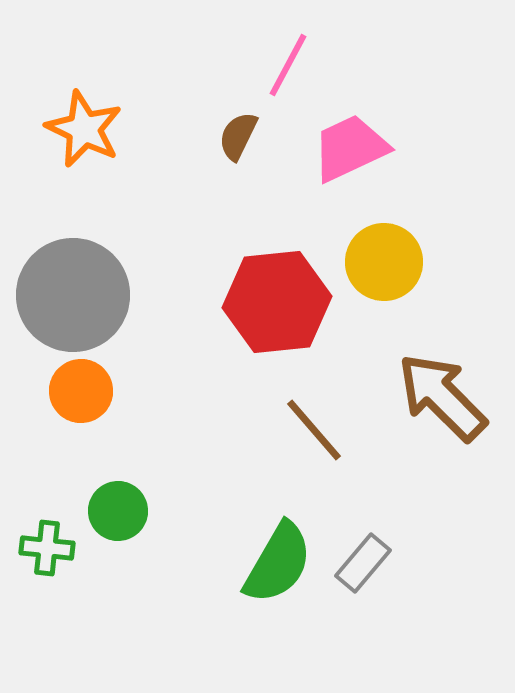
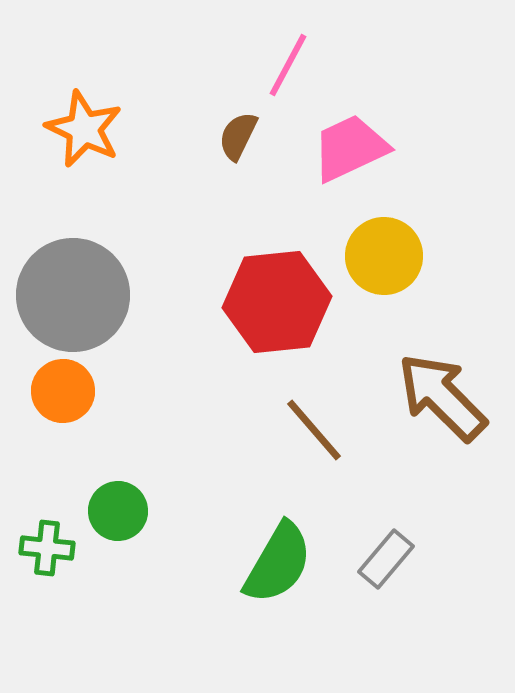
yellow circle: moved 6 px up
orange circle: moved 18 px left
gray rectangle: moved 23 px right, 4 px up
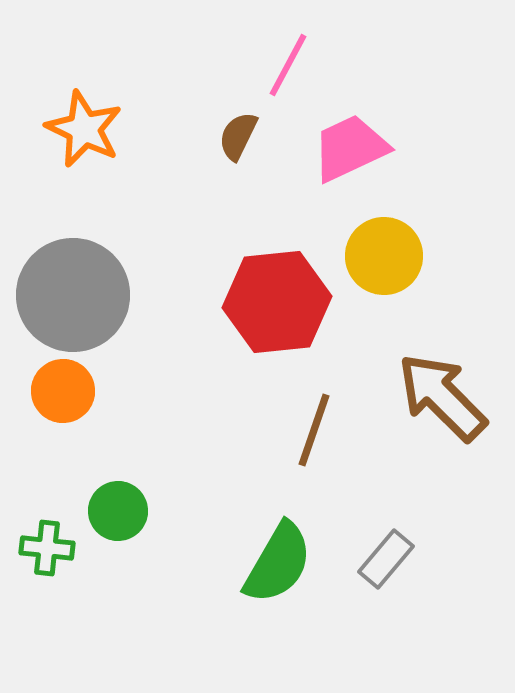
brown line: rotated 60 degrees clockwise
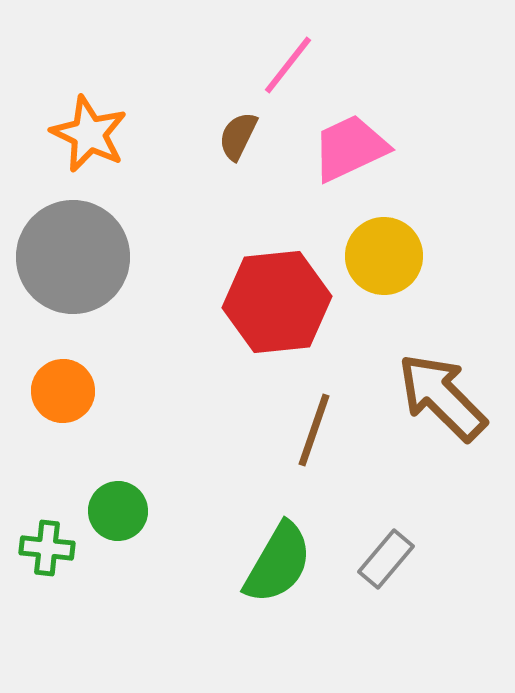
pink line: rotated 10 degrees clockwise
orange star: moved 5 px right, 5 px down
gray circle: moved 38 px up
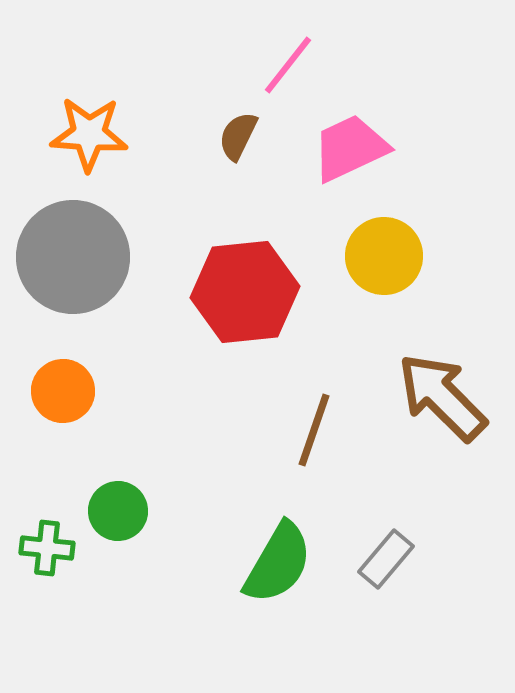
orange star: rotated 22 degrees counterclockwise
red hexagon: moved 32 px left, 10 px up
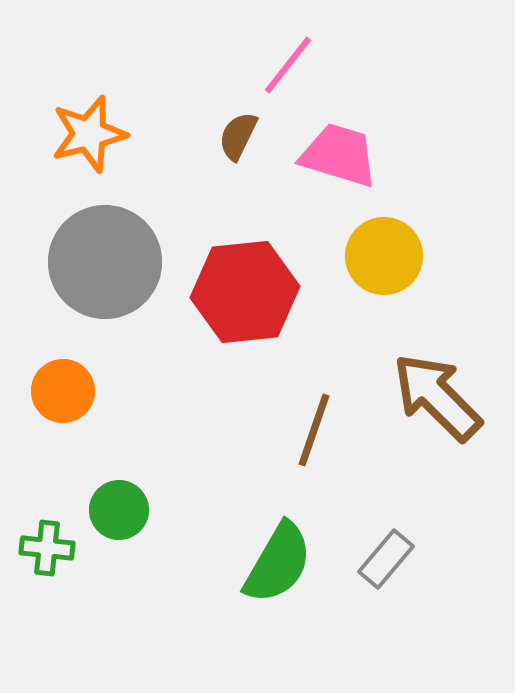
orange star: rotated 18 degrees counterclockwise
pink trapezoid: moved 11 px left, 7 px down; rotated 42 degrees clockwise
gray circle: moved 32 px right, 5 px down
brown arrow: moved 5 px left
green circle: moved 1 px right, 1 px up
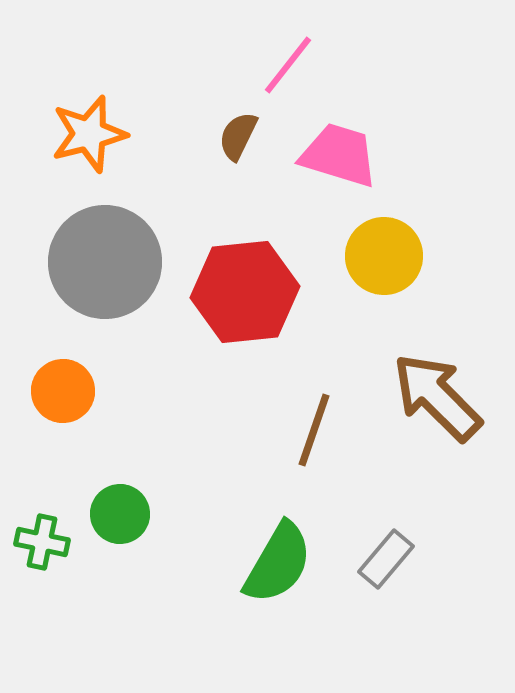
green circle: moved 1 px right, 4 px down
green cross: moved 5 px left, 6 px up; rotated 6 degrees clockwise
